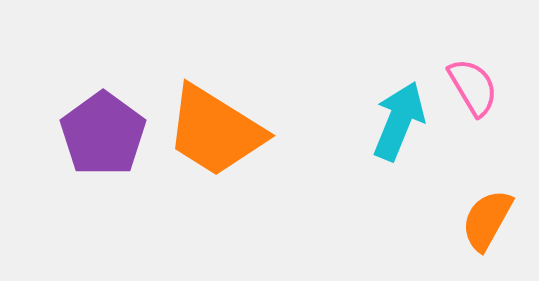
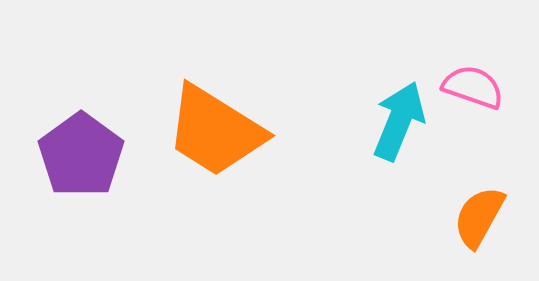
pink semicircle: rotated 40 degrees counterclockwise
purple pentagon: moved 22 px left, 21 px down
orange semicircle: moved 8 px left, 3 px up
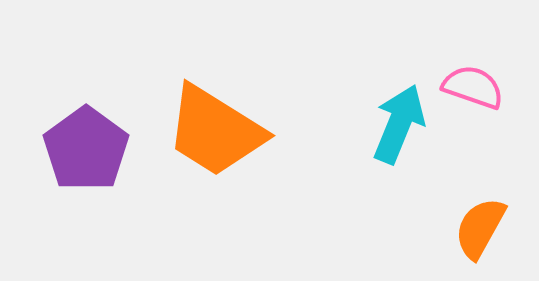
cyan arrow: moved 3 px down
purple pentagon: moved 5 px right, 6 px up
orange semicircle: moved 1 px right, 11 px down
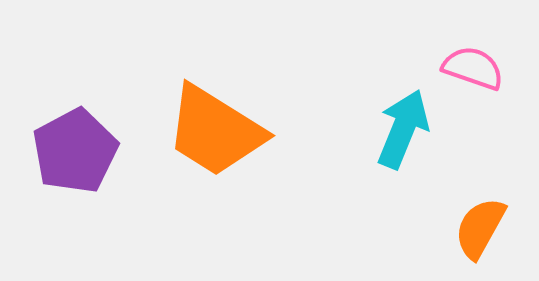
pink semicircle: moved 19 px up
cyan arrow: moved 4 px right, 5 px down
purple pentagon: moved 11 px left, 2 px down; rotated 8 degrees clockwise
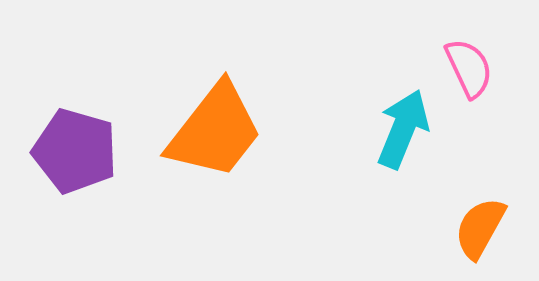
pink semicircle: moved 4 px left; rotated 46 degrees clockwise
orange trapezoid: rotated 84 degrees counterclockwise
purple pentagon: rotated 28 degrees counterclockwise
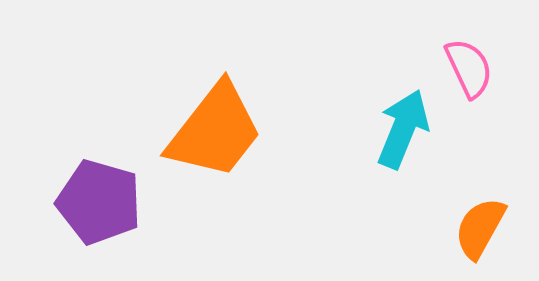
purple pentagon: moved 24 px right, 51 px down
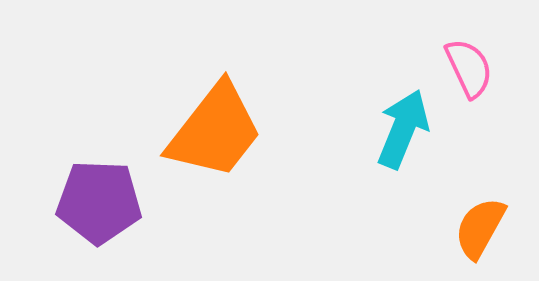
purple pentagon: rotated 14 degrees counterclockwise
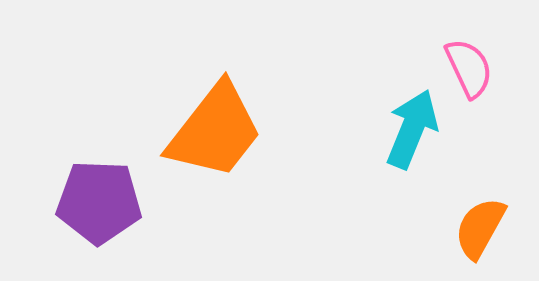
cyan arrow: moved 9 px right
